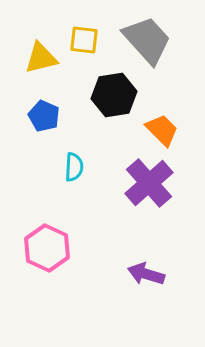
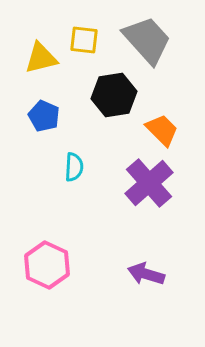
pink hexagon: moved 17 px down
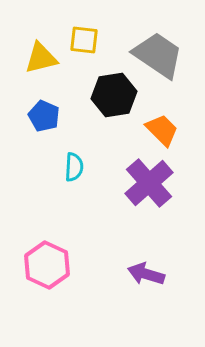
gray trapezoid: moved 11 px right, 15 px down; rotated 14 degrees counterclockwise
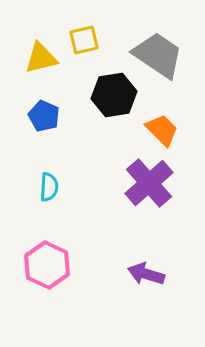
yellow square: rotated 20 degrees counterclockwise
cyan semicircle: moved 25 px left, 20 px down
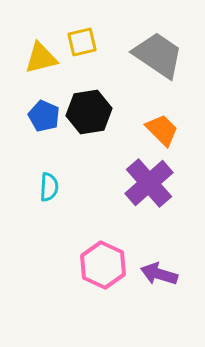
yellow square: moved 2 px left, 2 px down
black hexagon: moved 25 px left, 17 px down
pink hexagon: moved 56 px right
purple arrow: moved 13 px right
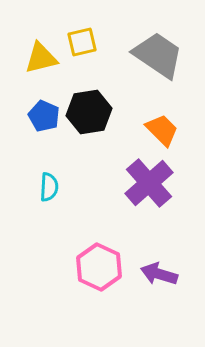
pink hexagon: moved 4 px left, 2 px down
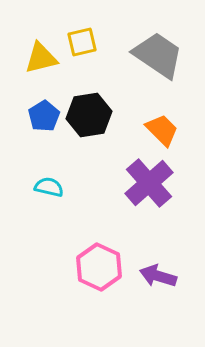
black hexagon: moved 3 px down
blue pentagon: rotated 16 degrees clockwise
cyan semicircle: rotated 80 degrees counterclockwise
purple arrow: moved 1 px left, 2 px down
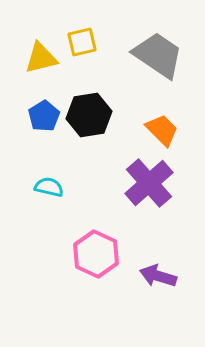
pink hexagon: moved 3 px left, 13 px up
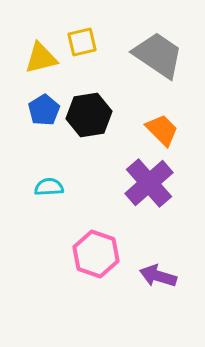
blue pentagon: moved 6 px up
cyan semicircle: rotated 16 degrees counterclockwise
pink hexagon: rotated 6 degrees counterclockwise
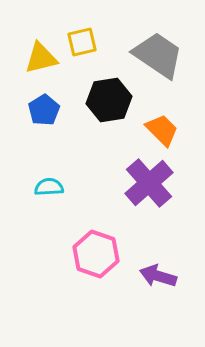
black hexagon: moved 20 px right, 15 px up
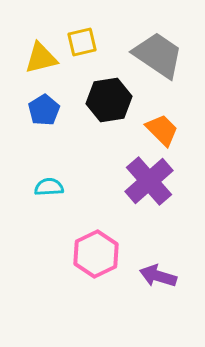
purple cross: moved 2 px up
pink hexagon: rotated 15 degrees clockwise
